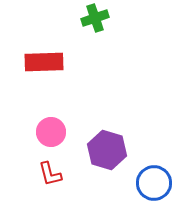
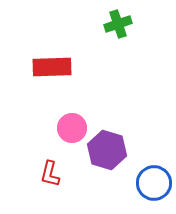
green cross: moved 23 px right, 6 px down
red rectangle: moved 8 px right, 5 px down
pink circle: moved 21 px right, 4 px up
red L-shape: rotated 28 degrees clockwise
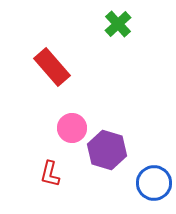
green cross: rotated 24 degrees counterclockwise
red rectangle: rotated 51 degrees clockwise
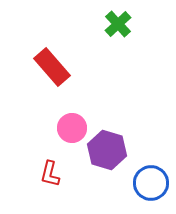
blue circle: moved 3 px left
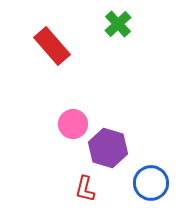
red rectangle: moved 21 px up
pink circle: moved 1 px right, 4 px up
purple hexagon: moved 1 px right, 2 px up
red L-shape: moved 35 px right, 15 px down
